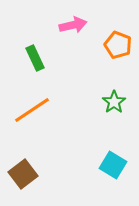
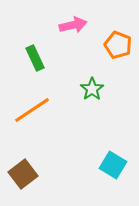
green star: moved 22 px left, 13 px up
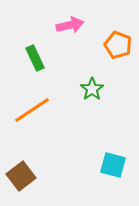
pink arrow: moved 3 px left
cyan square: rotated 16 degrees counterclockwise
brown square: moved 2 px left, 2 px down
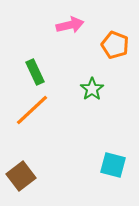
orange pentagon: moved 3 px left
green rectangle: moved 14 px down
orange line: rotated 9 degrees counterclockwise
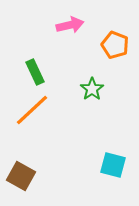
brown square: rotated 24 degrees counterclockwise
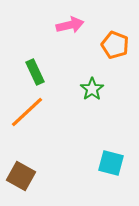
orange line: moved 5 px left, 2 px down
cyan square: moved 2 px left, 2 px up
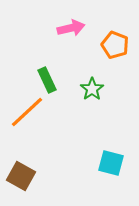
pink arrow: moved 1 px right, 3 px down
green rectangle: moved 12 px right, 8 px down
